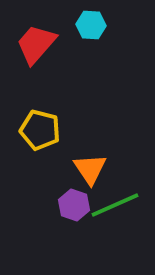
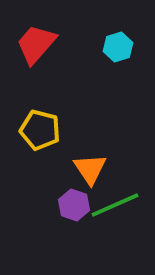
cyan hexagon: moved 27 px right, 22 px down; rotated 20 degrees counterclockwise
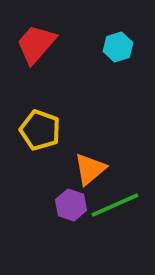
yellow pentagon: rotated 6 degrees clockwise
orange triangle: rotated 24 degrees clockwise
purple hexagon: moved 3 px left
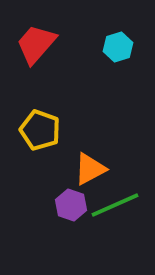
orange triangle: rotated 12 degrees clockwise
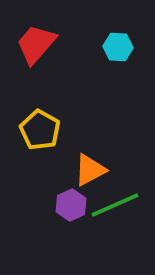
cyan hexagon: rotated 20 degrees clockwise
yellow pentagon: rotated 9 degrees clockwise
orange triangle: moved 1 px down
purple hexagon: rotated 16 degrees clockwise
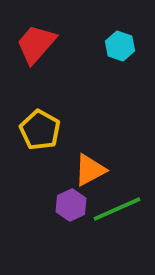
cyan hexagon: moved 2 px right, 1 px up; rotated 16 degrees clockwise
green line: moved 2 px right, 4 px down
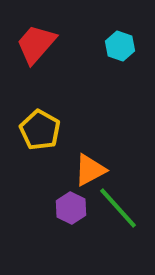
purple hexagon: moved 3 px down; rotated 8 degrees counterclockwise
green line: moved 1 px right, 1 px up; rotated 72 degrees clockwise
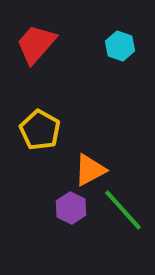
green line: moved 5 px right, 2 px down
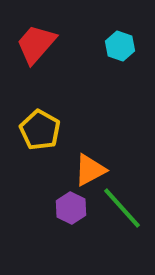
green line: moved 1 px left, 2 px up
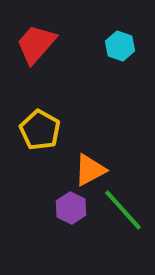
green line: moved 1 px right, 2 px down
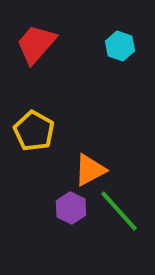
yellow pentagon: moved 6 px left, 1 px down
green line: moved 4 px left, 1 px down
